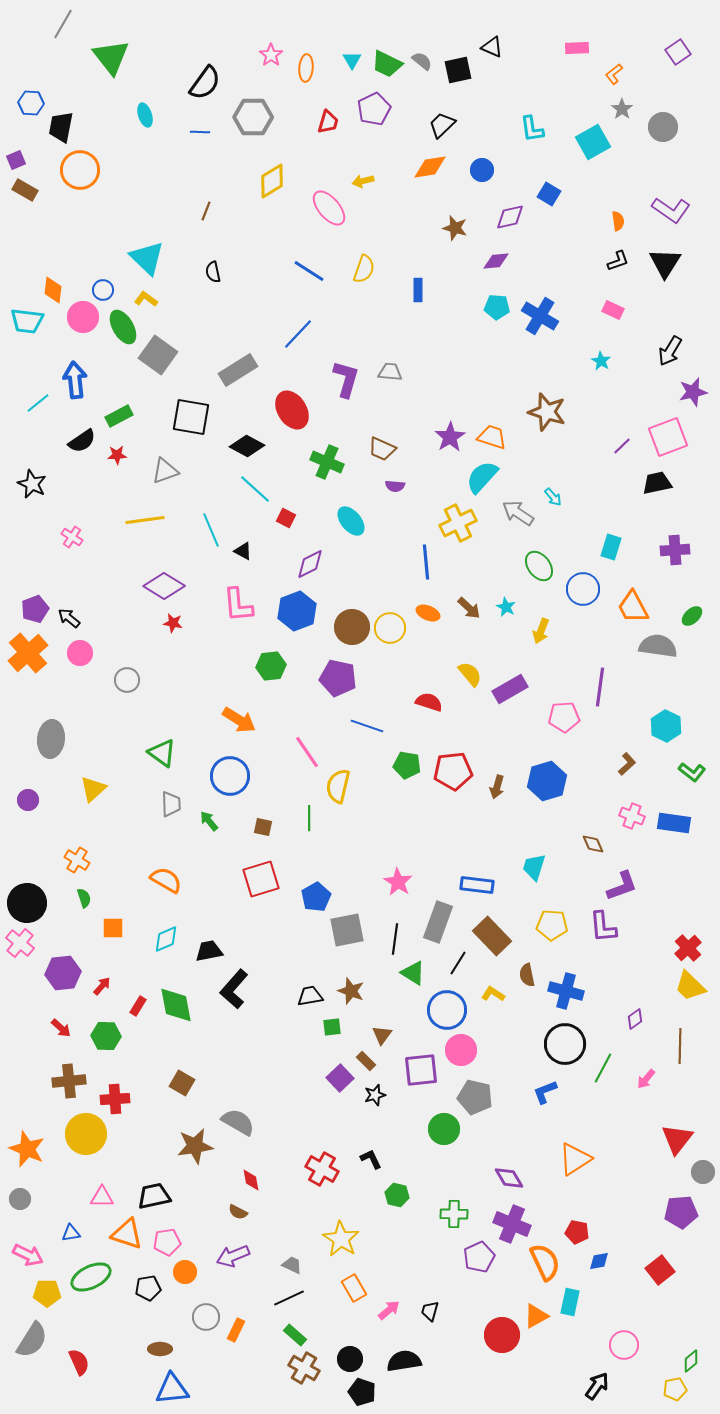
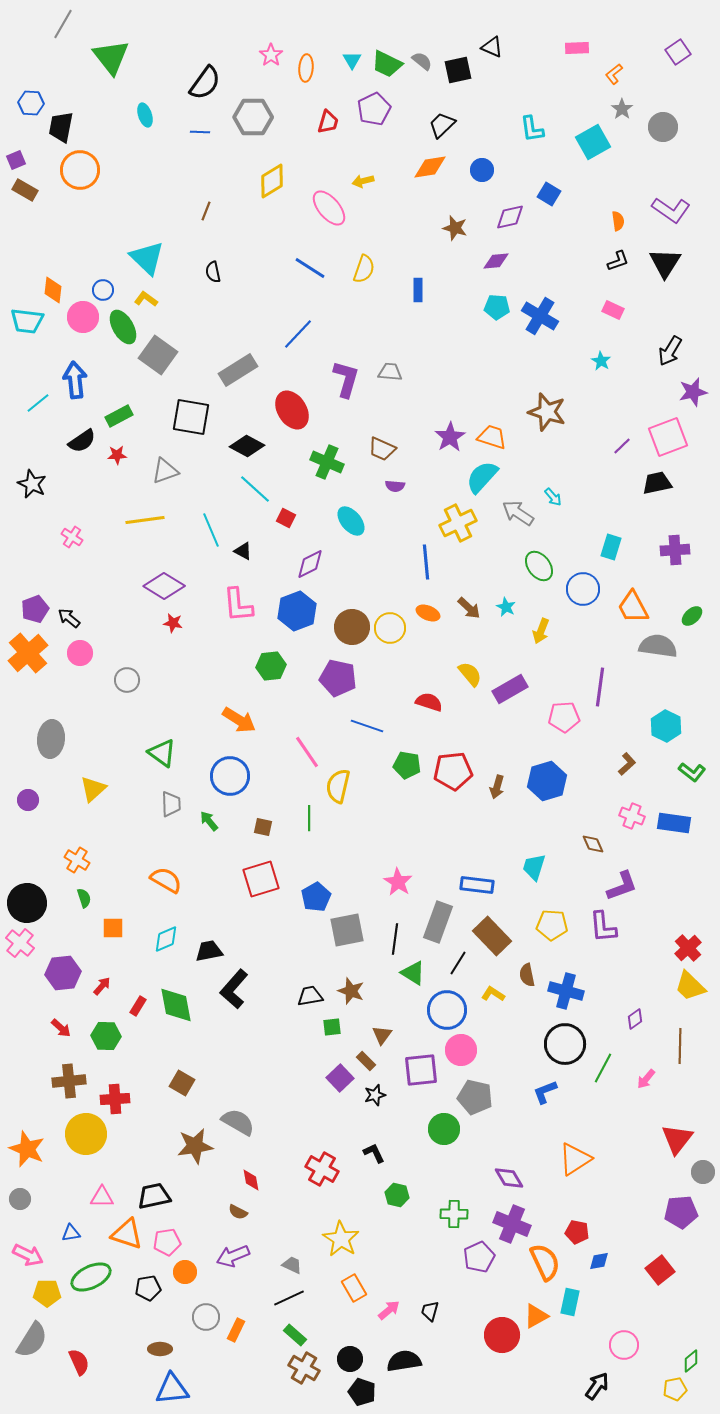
blue line at (309, 271): moved 1 px right, 3 px up
black L-shape at (371, 1159): moved 3 px right, 6 px up
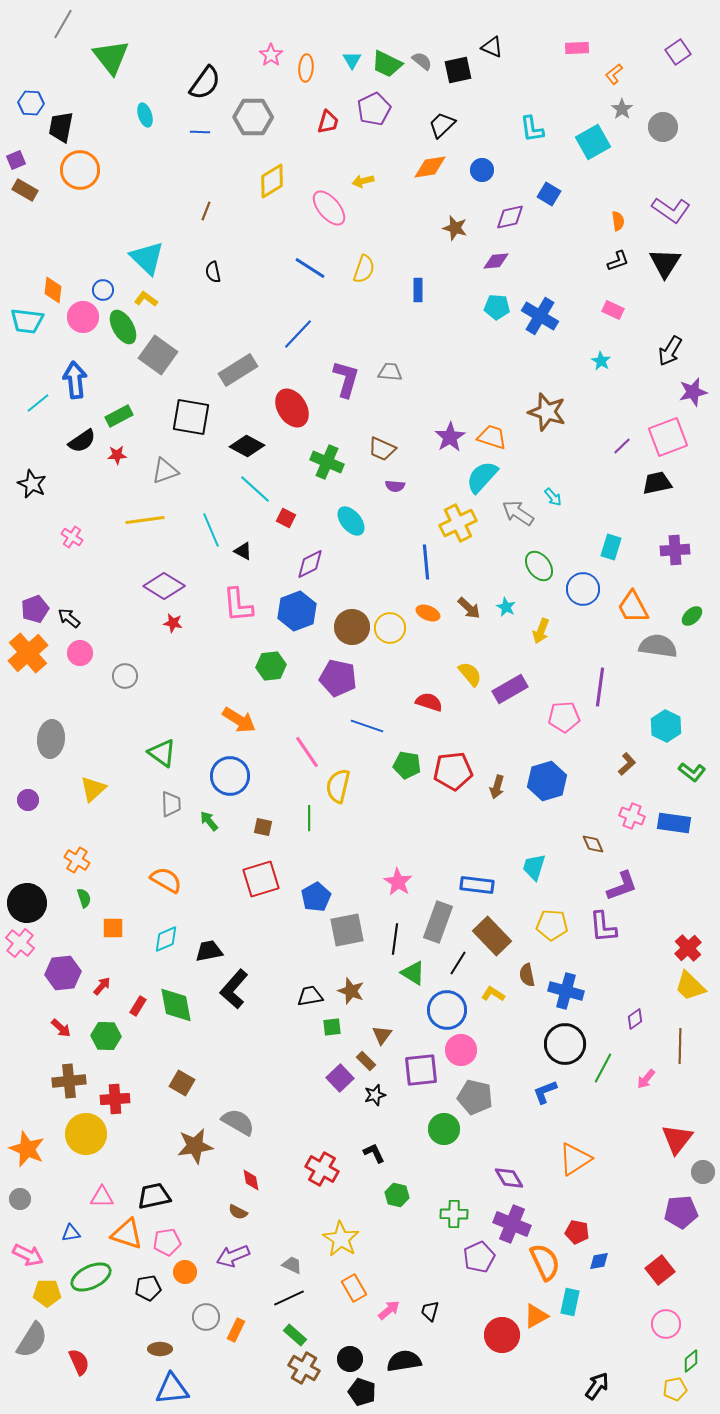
red ellipse at (292, 410): moved 2 px up
gray circle at (127, 680): moved 2 px left, 4 px up
pink circle at (624, 1345): moved 42 px right, 21 px up
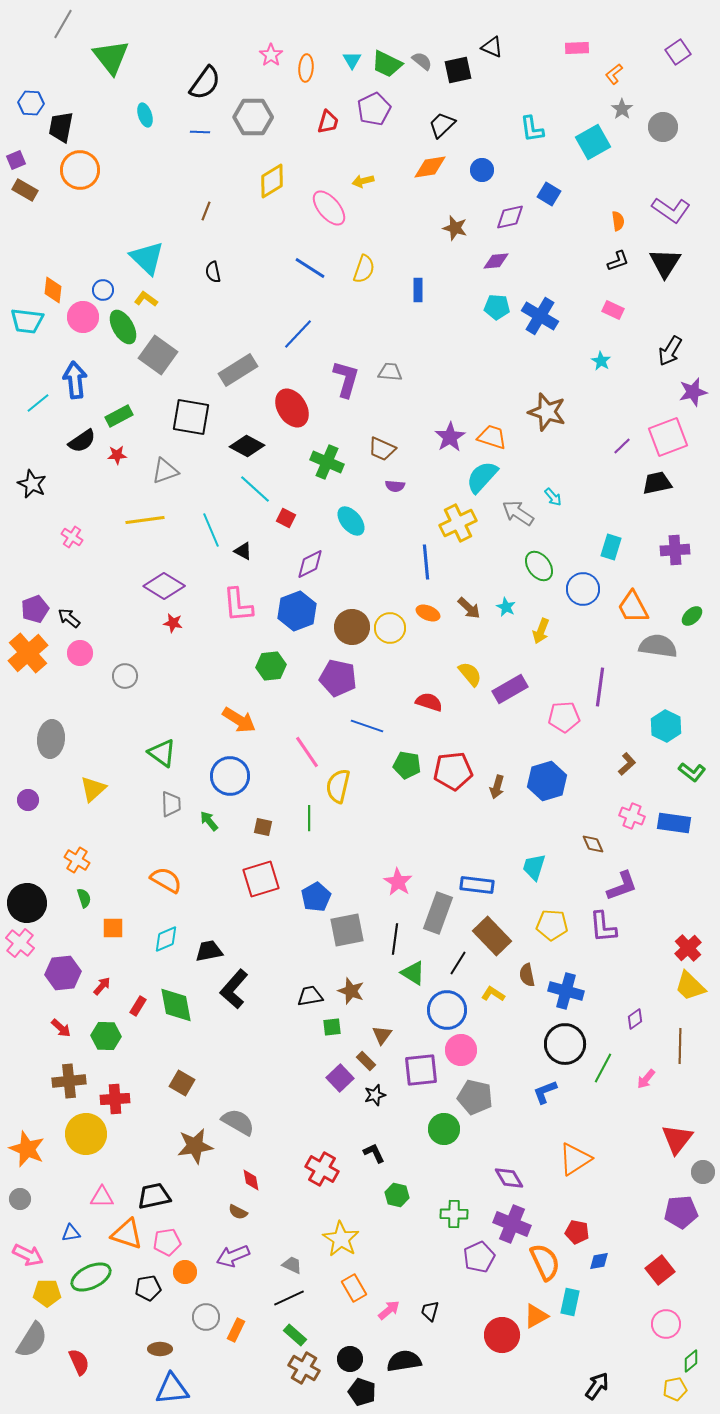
gray rectangle at (438, 922): moved 9 px up
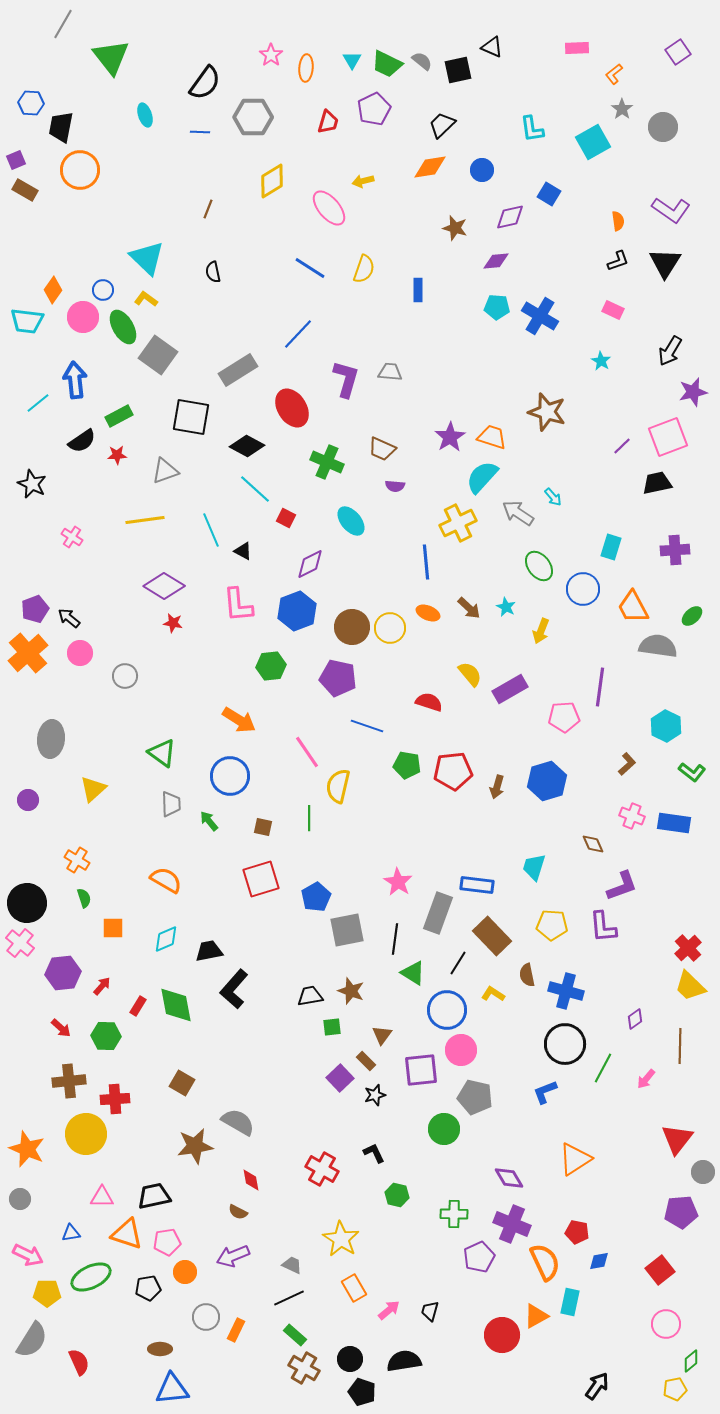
brown line at (206, 211): moved 2 px right, 2 px up
orange diamond at (53, 290): rotated 28 degrees clockwise
